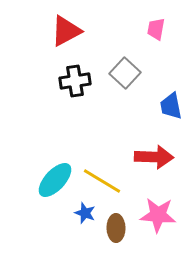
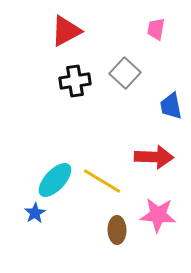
blue star: moved 50 px left; rotated 20 degrees clockwise
brown ellipse: moved 1 px right, 2 px down
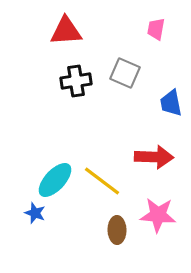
red triangle: rotated 24 degrees clockwise
gray square: rotated 20 degrees counterclockwise
black cross: moved 1 px right
blue trapezoid: moved 3 px up
yellow line: rotated 6 degrees clockwise
blue star: rotated 20 degrees counterclockwise
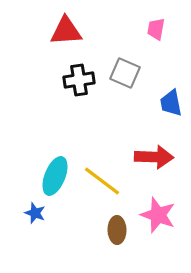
black cross: moved 3 px right, 1 px up
cyan ellipse: moved 4 px up; rotated 21 degrees counterclockwise
pink star: rotated 15 degrees clockwise
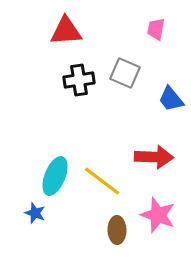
blue trapezoid: moved 4 px up; rotated 28 degrees counterclockwise
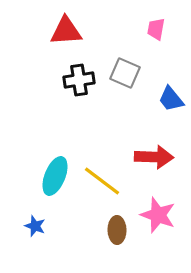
blue star: moved 13 px down
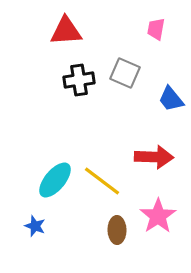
cyan ellipse: moved 4 px down; rotated 18 degrees clockwise
pink star: moved 1 px down; rotated 18 degrees clockwise
